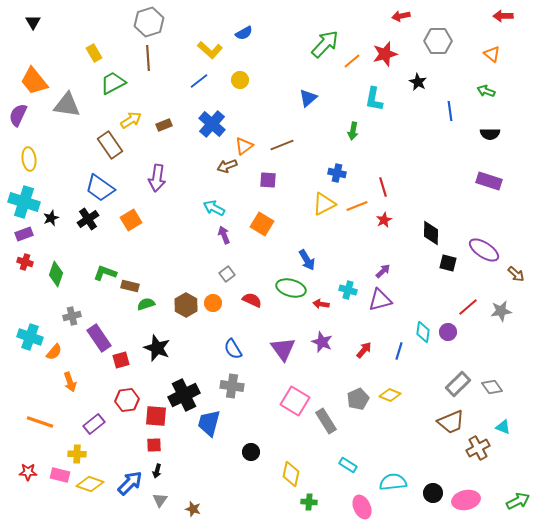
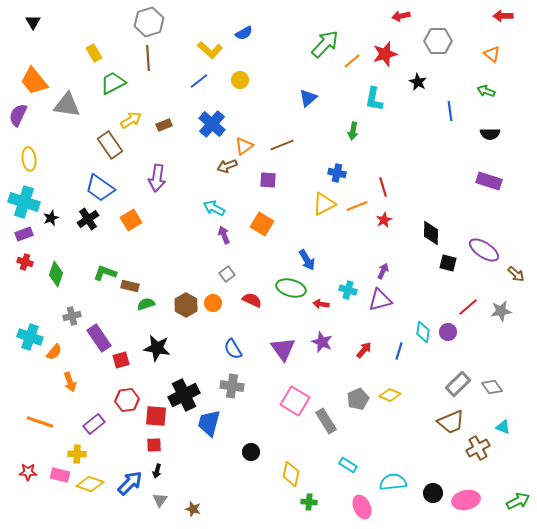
purple arrow at (383, 271): rotated 21 degrees counterclockwise
black star at (157, 348): rotated 12 degrees counterclockwise
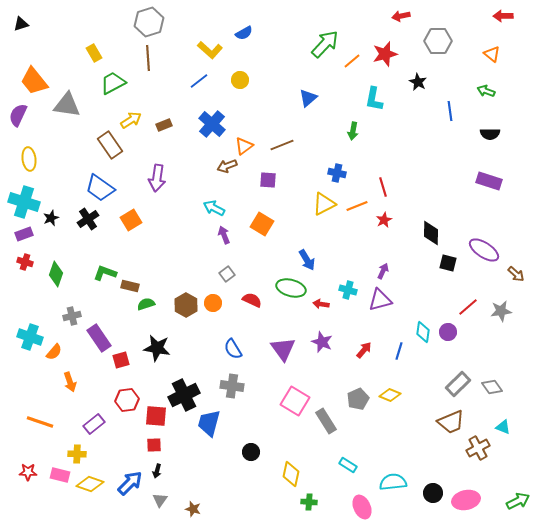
black triangle at (33, 22): moved 12 px left, 2 px down; rotated 42 degrees clockwise
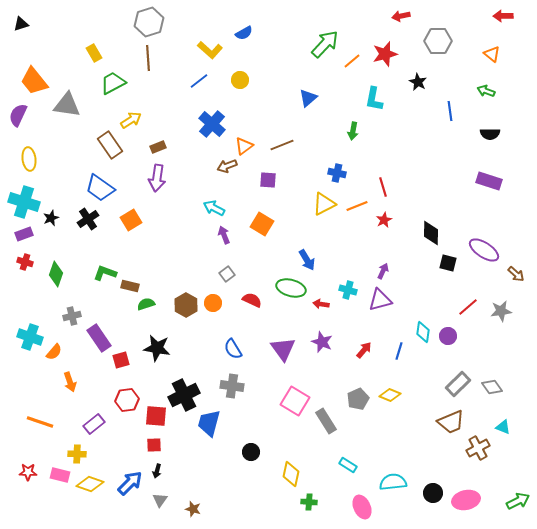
brown rectangle at (164, 125): moved 6 px left, 22 px down
purple circle at (448, 332): moved 4 px down
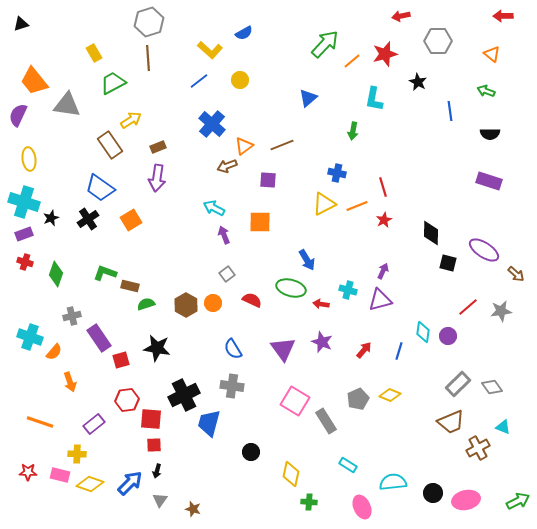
orange square at (262, 224): moved 2 px left, 2 px up; rotated 30 degrees counterclockwise
red square at (156, 416): moved 5 px left, 3 px down
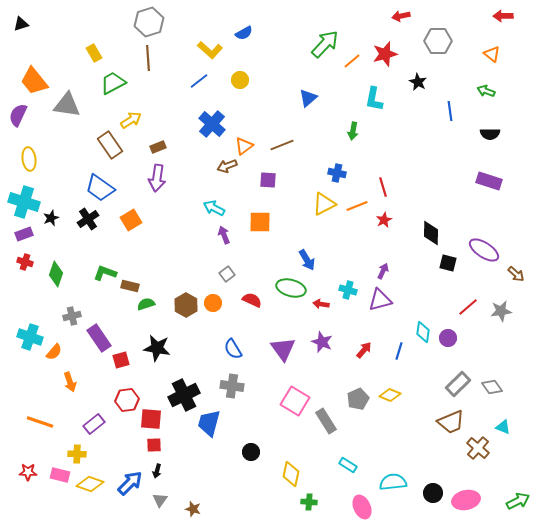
purple circle at (448, 336): moved 2 px down
brown cross at (478, 448): rotated 20 degrees counterclockwise
